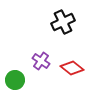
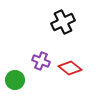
purple cross: rotated 12 degrees counterclockwise
red diamond: moved 2 px left
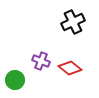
black cross: moved 10 px right
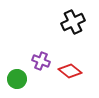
red diamond: moved 3 px down
green circle: moved 2 px right, 1 px up
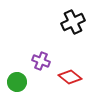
red diamond: moved 6 px down
green circle: moved 3 px down
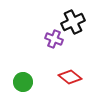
purple cross: moved 13 px right, 22 px up
green circle: moved 6 px right
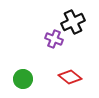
green circle: moved 3 px up
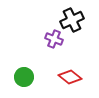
black cross: moved 1 px left, 2 px up
green circle: moved 1 px right, 2 px up
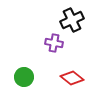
purple cross: moved 4 px down; rotated 12 degrees counterclockwise
red diamond: moved 2 px right, 1 px down
